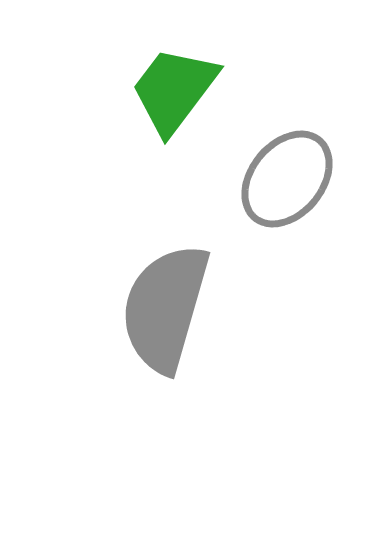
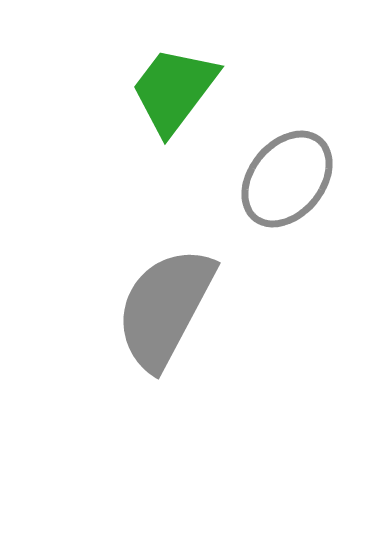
gray semicircle: rotated 12 degrees clockwise
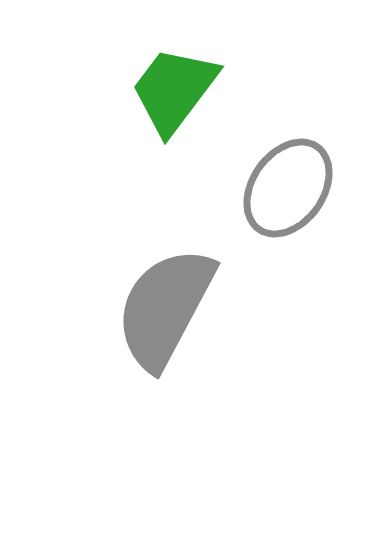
gray ellipse: moved 1 px right, 9 px down; rotated 4 degrees counterclockwise
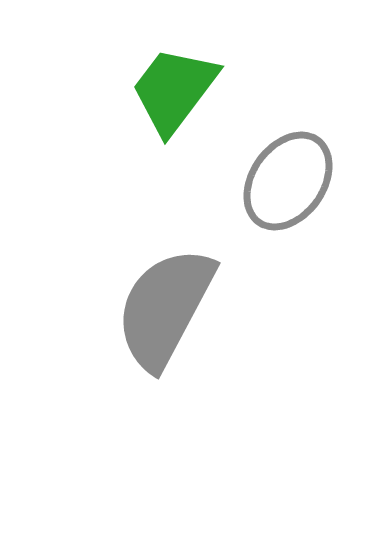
gray ellipse: moved 7 px up
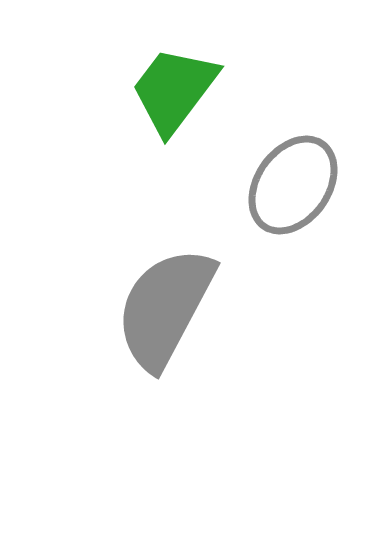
gray ellipse: moved 5 px right, 4 px down
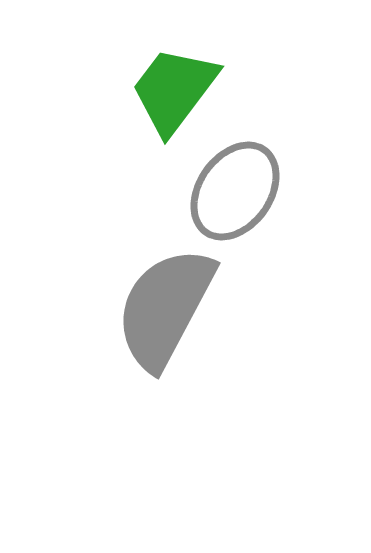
gray ellipse: moved 58 px left, 6 px down
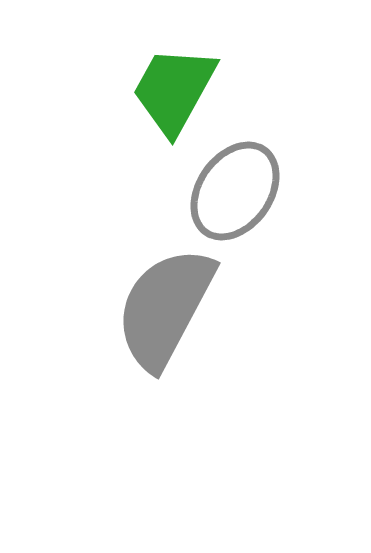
green trapezoid: rotated 8 degrees counterclockwise
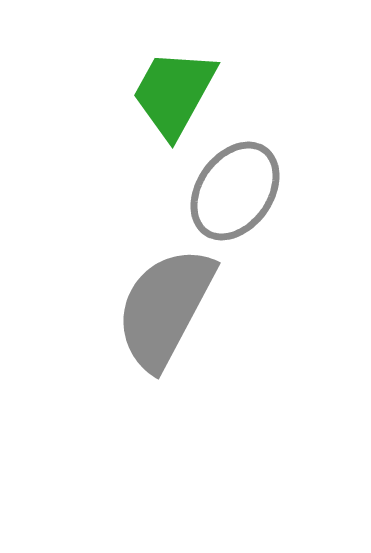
green trapezoid: moved 3 px down
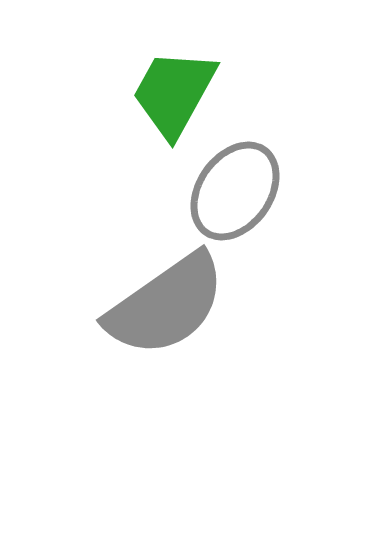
gray semicircle: moved 1 px right, 3 px up; rotated 153 degrees counterclockwise
